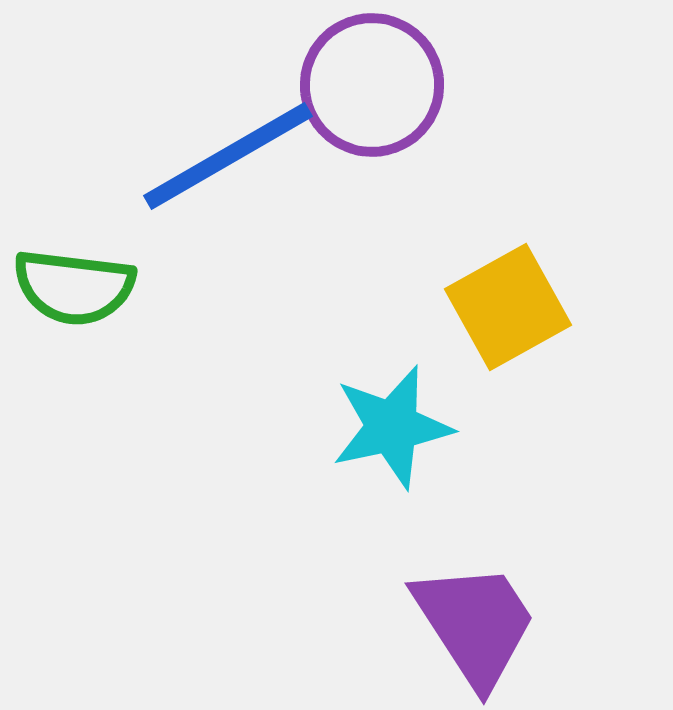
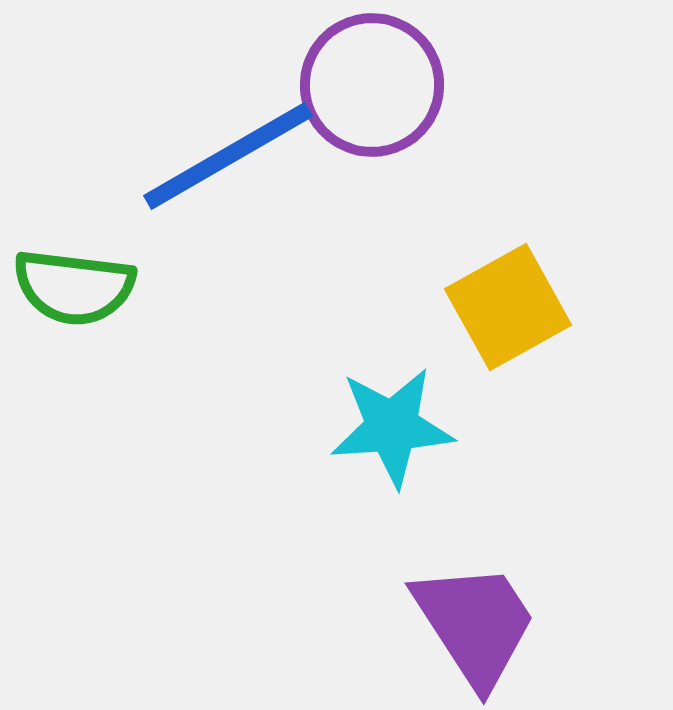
cyan star: rotated 8 degrees clockwise
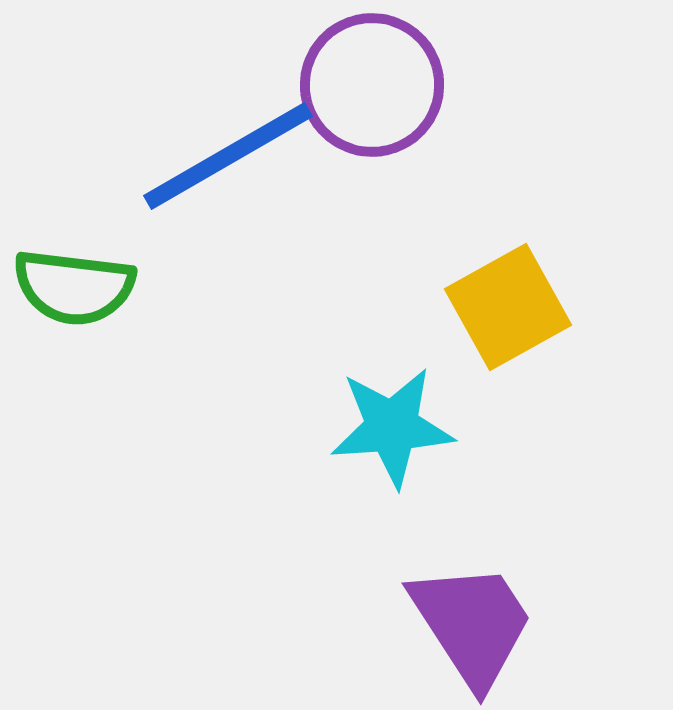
purple trapezoid: moved 3 px left
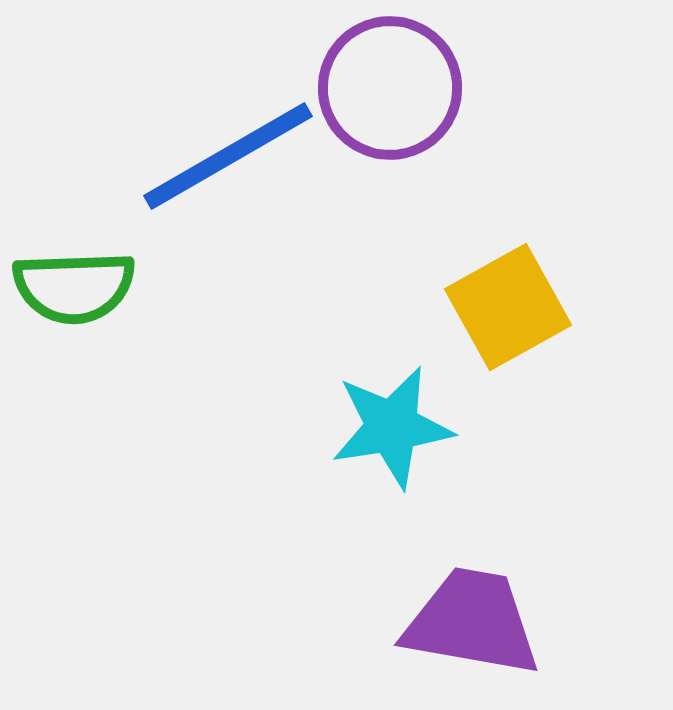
purple circle: moved 18 px right, 3 px down
green semicircle: rotated 9 degrees counterclockwise
cyan star: rotated 5 degrees counterclockwise
purple trapezoid: moved 2 px up; rotated 47 degrees counterclockwise
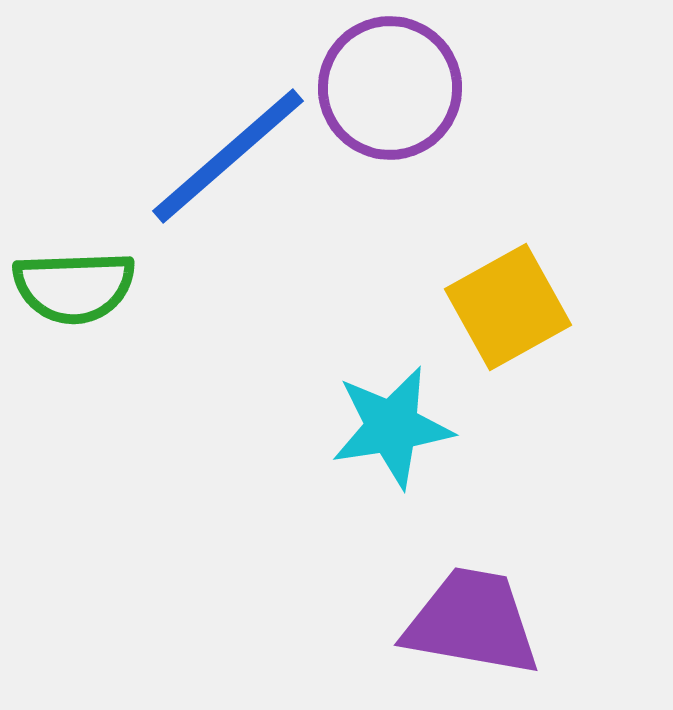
blue line: rotated 11 degrees counterclockwise
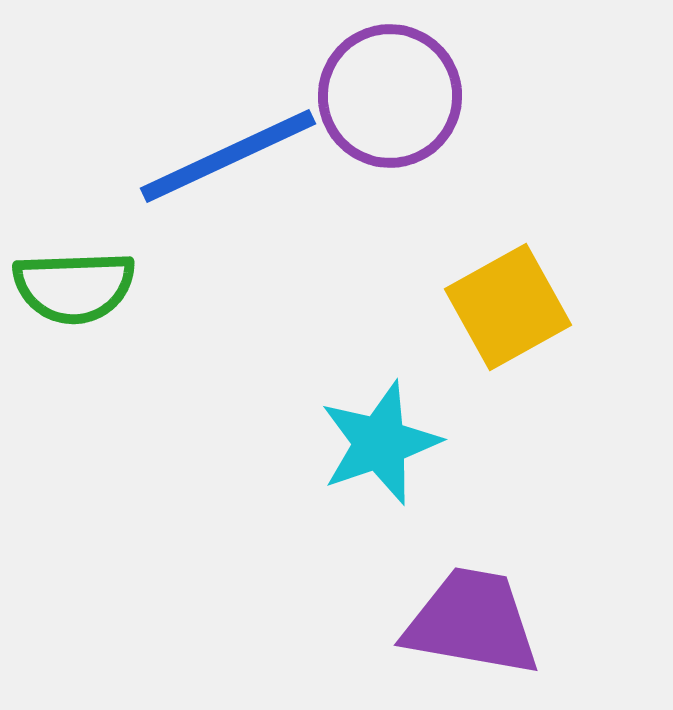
purple circle: moved 8 px down
blue line: rotated 16 degrees clockwise
cyan star: moved 12 px left, 16 px down; rotated 10 degrees counterclockwise
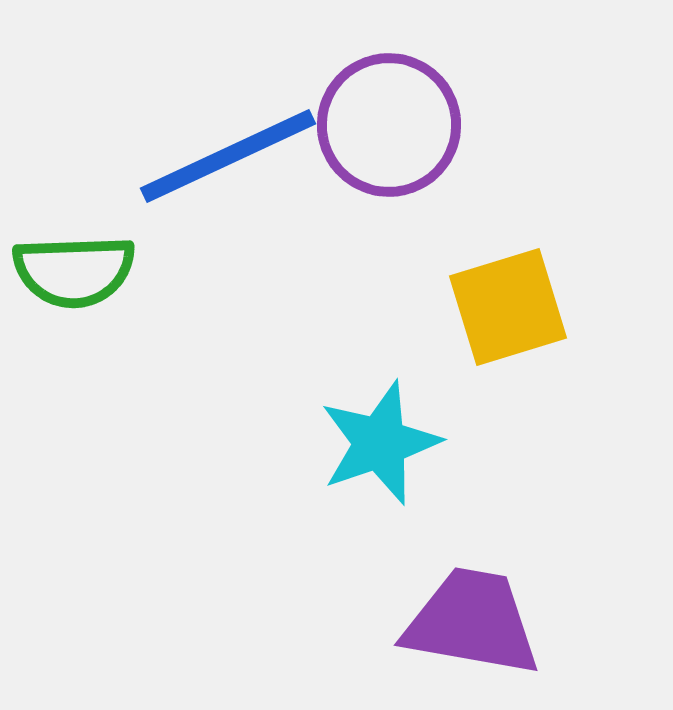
purple circle: moved 1 px left, 29 px down
green semicircle: moved 16 px up
yellow square: rotated 12 degrees clockwise
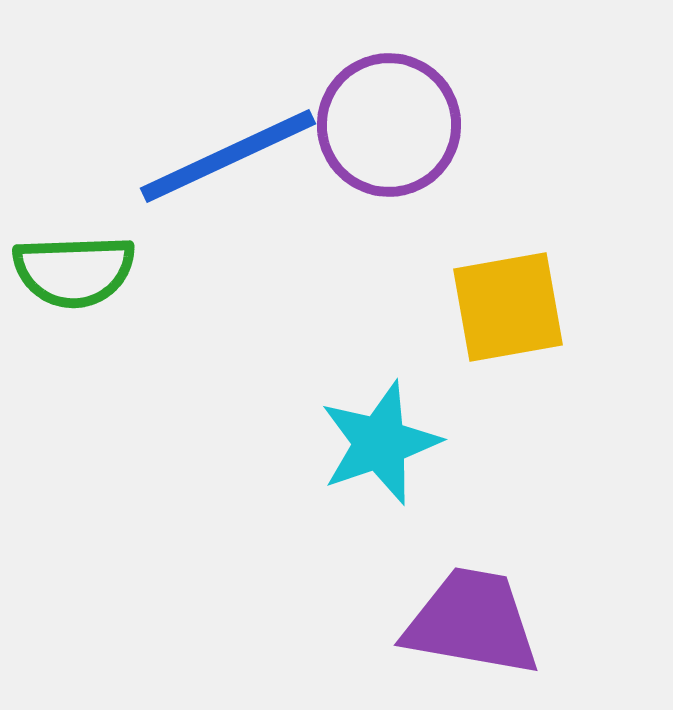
yellow square: rotated 7 degrees clockwise
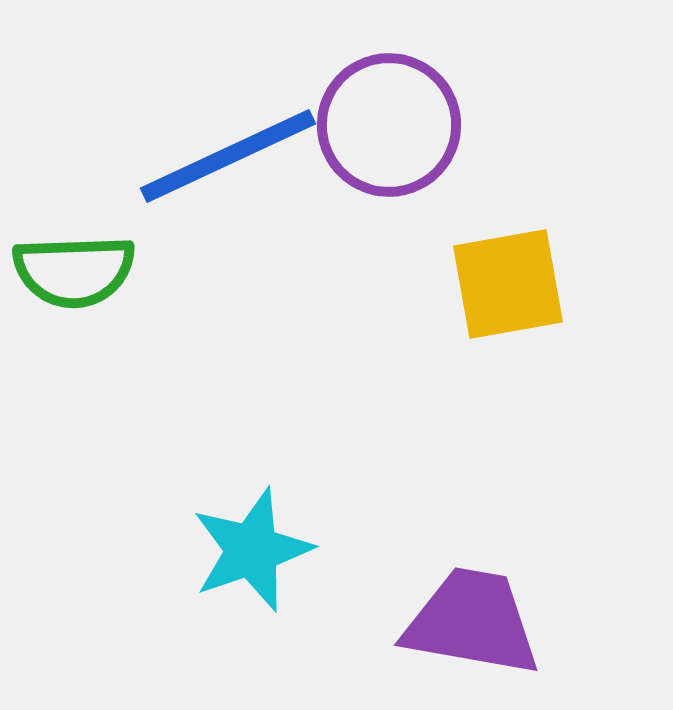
yellow square: moved 23 px up
cyan star: moved 128 px left, 107 px down
